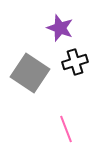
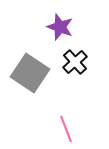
purple star: moved 1 px up
black cross: rotated 25 degrees counterclockwise
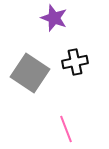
purple star: moved 6 px left, 9 px up
black cross: rotated 30 degrees clockwise
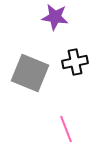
purple star: moved 1 px right, 1 px up; rotated 12 degrees counterclockwise
gray square: rotated 12 degrees counterclockwise
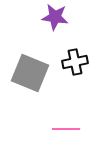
pink line: rotated 68 degrees counterclockwise
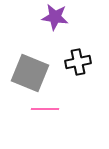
black cross: moved 3 px right
pink line: moved 21 px left, 20 px up
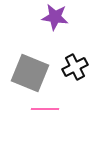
black cross: moved 3 px left, 5 px down; rotated 15 degrees counterclockwise
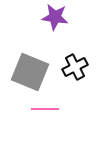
gray square: moved 1 px up
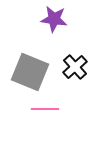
purple star: moved 1 px left, 2 px down
black cross: rotated 15 degrees counterclockwise
